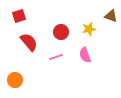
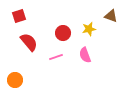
red circle: moved 2 px right, 1 px down
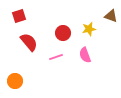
orange circle: moved 1 px down
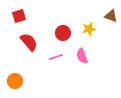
pink semicircle: moved 3 px left, 1 px down
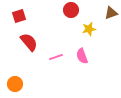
brown triangle: moved 3 px up; rotated 40 degrees counterclockwise
red circle: moved 8 px right, 23 px up
orange circle: moved 3 px down
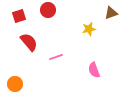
red circle: moved 23 px left
pink semicircle: moved 12 px right, 14 px down
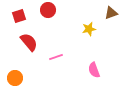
orange circle: moved 6 px up
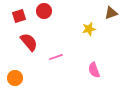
red circle: moved 4 px left, 1 px down
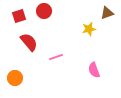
brown triangle: moved 4 px left
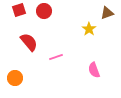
red square: moved 6 px up
yellow star: rotated 24 degrees counterclockwise
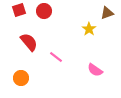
pink line: rotated 56 degrees clockwise
pink semicircle: moved 1 px right; rotated 35 degrees counterclockwise
orange circle: moved 6 px right
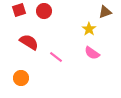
brown triangle: moved 2 px left, 1 px up
red semicircle: rotated 18 degrees counterclockwise
pink semicircle: moved 3 px left, 17 px up
